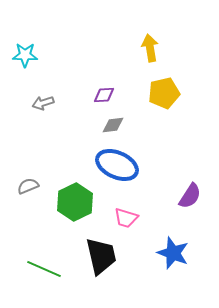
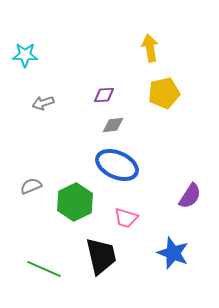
gray semicircle: moved 3 px right
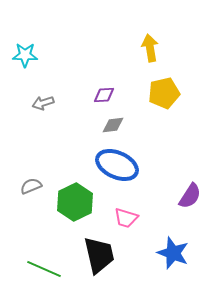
black trapezoid: moved 2 px left, 1 px up
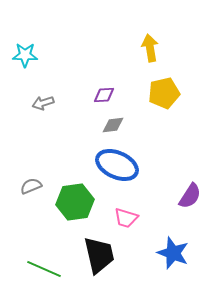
green hexagon: rotated 18 degrees clockwise
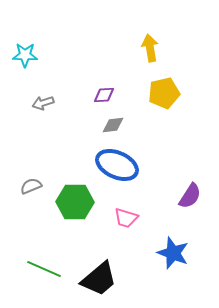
green hexagon: rotated 9 degrees clockwise
black trapezoid: moved 24 px down; rotated 63 degrees clockwise
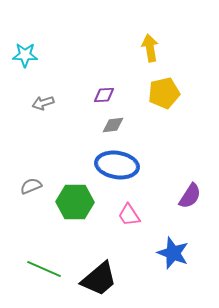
blue ellipse: rotated 15 degrees counterclockwise
pink trapezoid: moved 3 px right, 3 px up; rotated 40 degrees clockwise
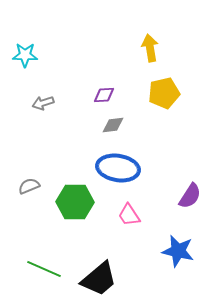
blue ellipse: moved 1 px right, 3 px down
gray semicircle: moved 2 px left
blue star: moved 5 px right, 2 px up; rotated 8 degrees counterclockwise
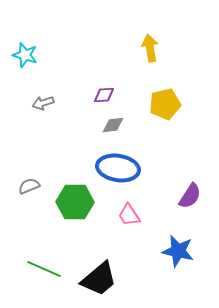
cyan star: rotated 15 degrees clockwise
yellow pentagon: moved 1 px right, 11 px down
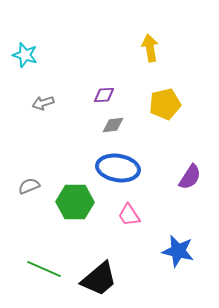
purple semicircle: moved 19 px up
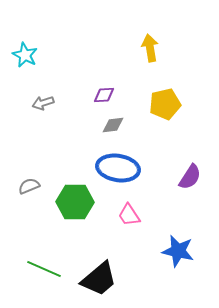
cyan star: rotated 10 degrees clockwise
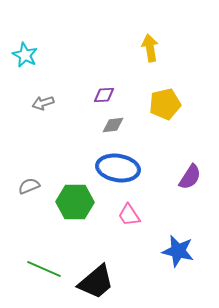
black trapezoid: moved 3 px left, 3 px down
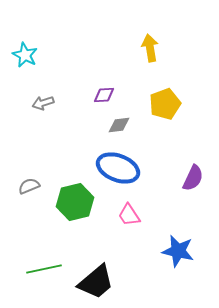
yellow pentagon: rotated 8 degrees counterclockwise
gray diamond: moved 6 px right
blue ellipse: rotated 12 degrees clockwise
purple semicircle: moved 3 px right, 1 px down; rotated 8 degrees counterclockwise
green hexagon: rotated 15 degrees counterclockwise
green line: rotated 36 degrees counterclockwise
